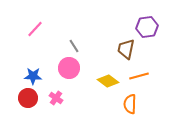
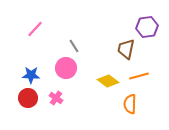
pink circle: moved 3 px left
blue star: moved 2 px left, 1 px up
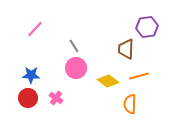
brown trapezoid: rotated 10 degrees counterclockwise
pink circle: moved 10 px right
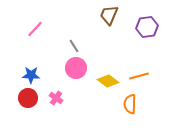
brown trapezoid: moved 17 px left, 34 px up; rotated 20 degrees clockwise
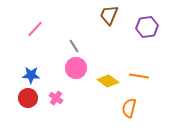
orange line: rotated 24 degrees clockwise
orange semicircle: moved 1 px left, 4 px down; rotated 12 degrees clockwise
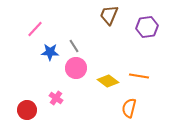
blue star: moved 19 px right, 23 px up
red circle: moved 1 px left, 12 px down
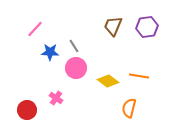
brown trapezoid: moved 4 px right, 11 px down
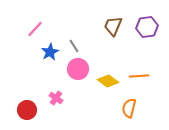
blue star: rotated 30 degrees counterclockwise
pink circle: moved 2 px right, 1 px down
orange line: rotated 12 degrees counterclockwise
